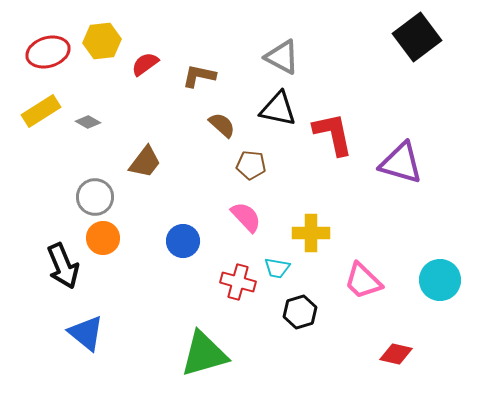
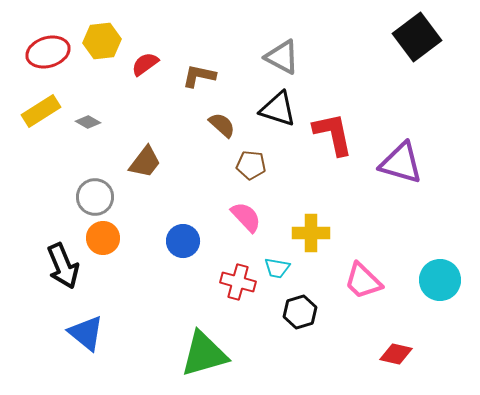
black triangle: rotated 6 degrees clockwise
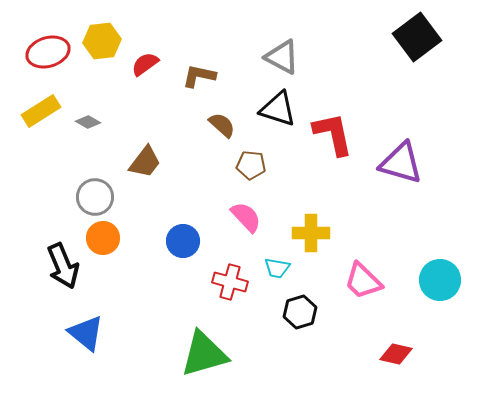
red cross: moved 8 px left
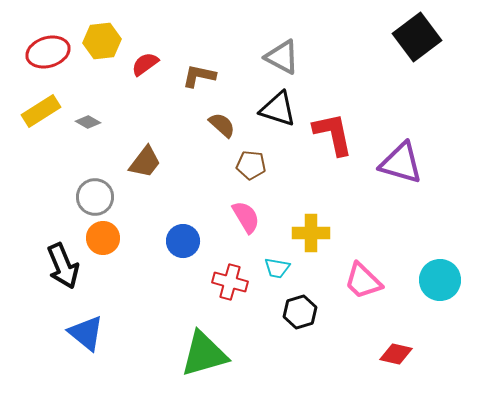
pink semicircle: rotated 12 degrees clockwise
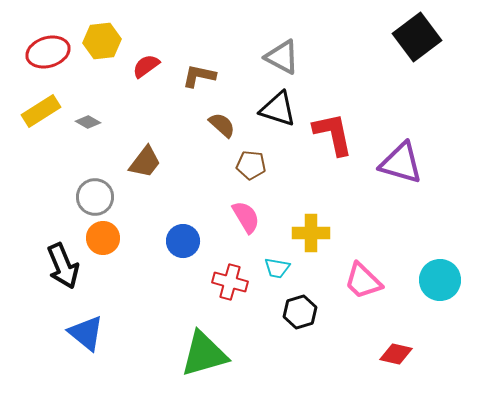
red semicircle: moved 1 px right, 2 px down
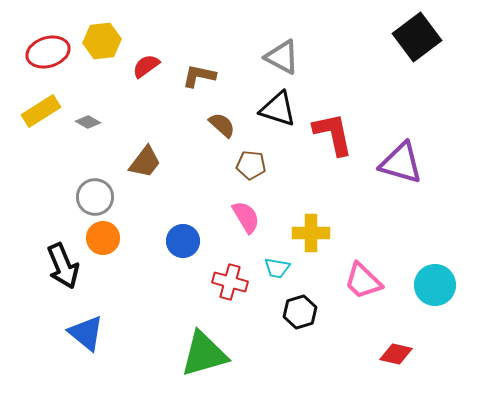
cyan circle: moved 5 px left, 5 px down
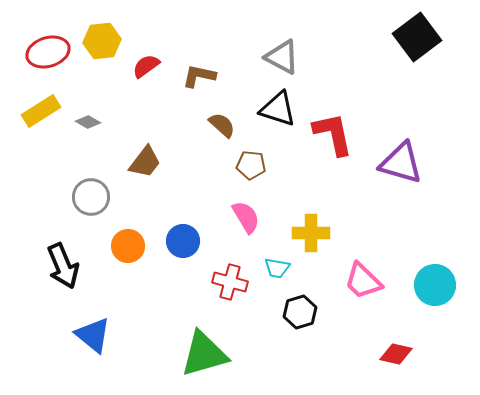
gray circle: moved 4 px left
orange circle: moved 25 px right, 8 px down
blue triangle: moved 7 px right, 2 px down
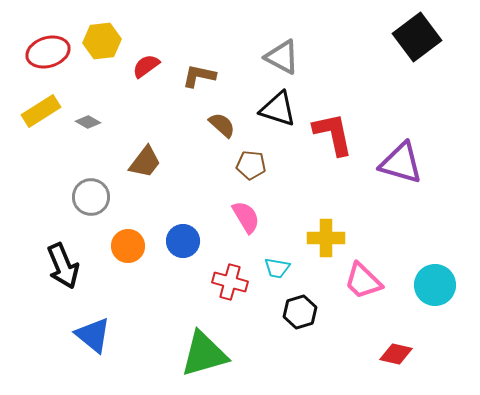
yellow cross: moved 15 px right, 5 px down
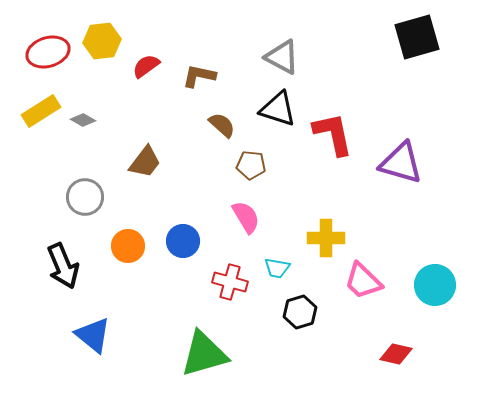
black square: rotated 21 degrees clockwise
gray diamond: moved 5 px left, 2 px up
gray circle: moved 6 px left
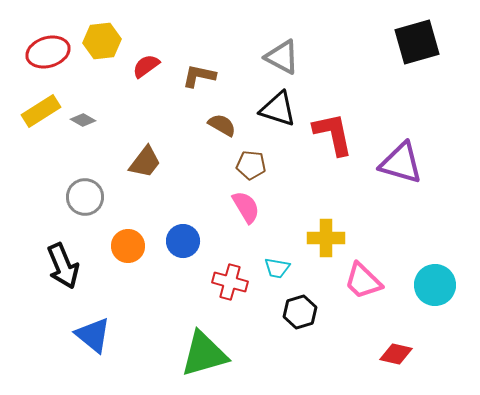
black square: moved 5 px down
brown semicircle: rotated 12 degrees counterclockwise
pink semicircle: moved 10 px up
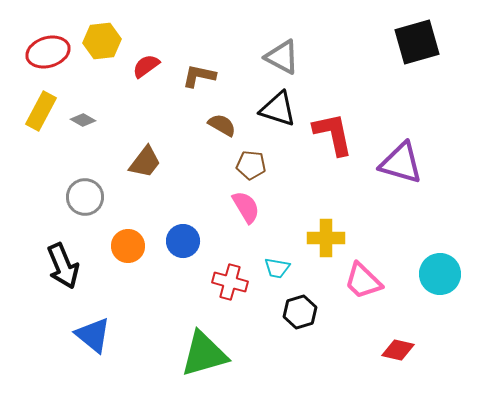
yellow rectangle: rotated 30 degrees counterclockwise
cyan circle: moved 5 px right, 11 px up
red diamond: moved 2 px right, 4 px up
